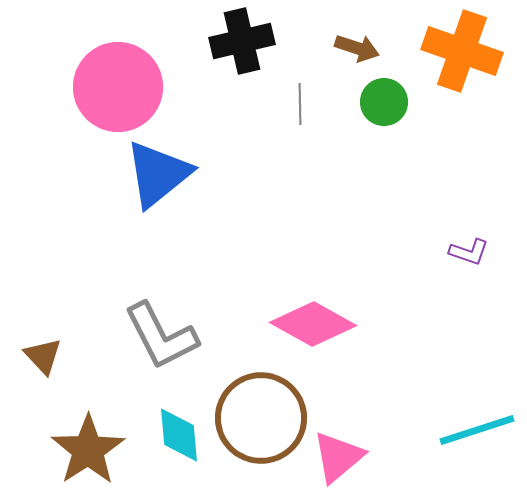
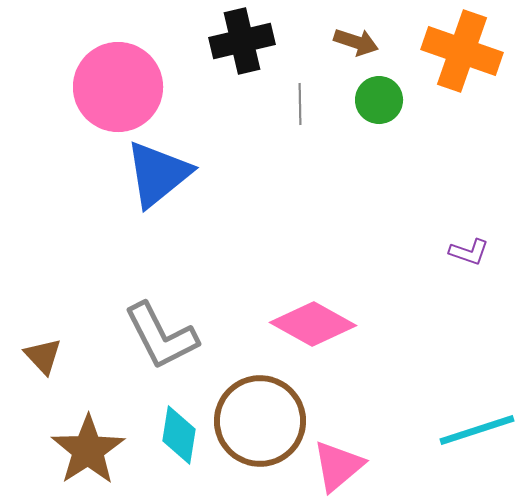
brown arrow: moved 1 px left, 6 px up
green circle: moved 5 px left, 2 px up
brown circle: moved 1 px left, 3 px down
cyan diamond: rotated 14 degrees clockwise
pink triangle: moved 9 px down
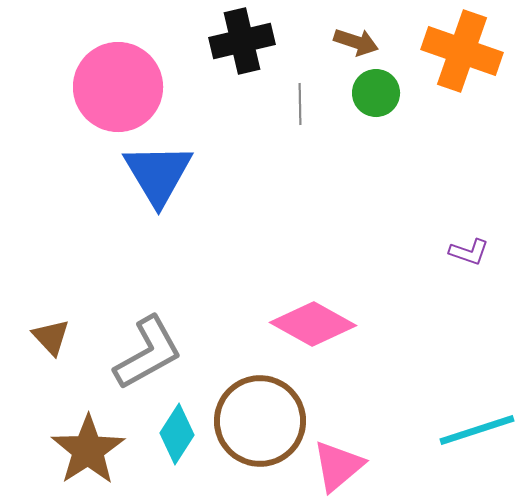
green circle: moved 3 px left, 7 px up
blue triangle: rotated 22 degrees counterclockwise
gray L-shape: moved 13 px left, 17 px down; rotated 92 degrees counterclockwise
brown triangle: moved 8 px right, 19 px up
cyan diamond: moved 2 px left, 1 px up; rotated 24 degrees clockwise
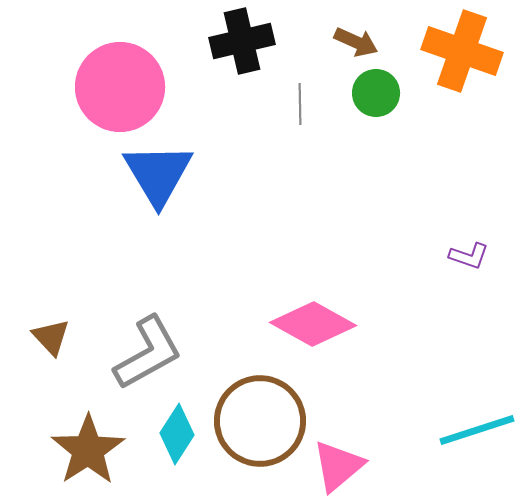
brown arrow: rotated 6 degrees clockwise
pink circle: moved 2 px right
purple L-shape: moved 4 px down
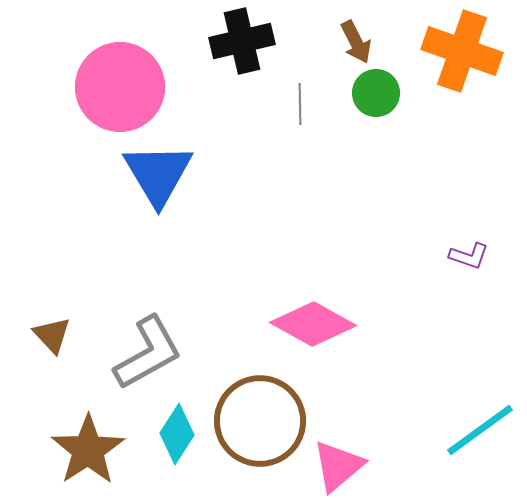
brown arrow: rotated 39 degrees clockwise
brown triangle: moved 1 px right, 2 px up
cyan line: moved 3 px right; rotated 18 degrees counterclockwise
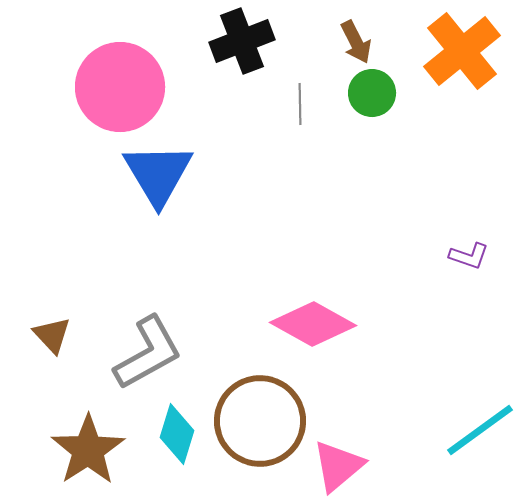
black cross: rotated 8 degrees counterclockwise
orange cross: rotated 32 degrees clockwise
green circle: moved 4 px left
cyan diamond: rotated 16 degrees counterclockwise
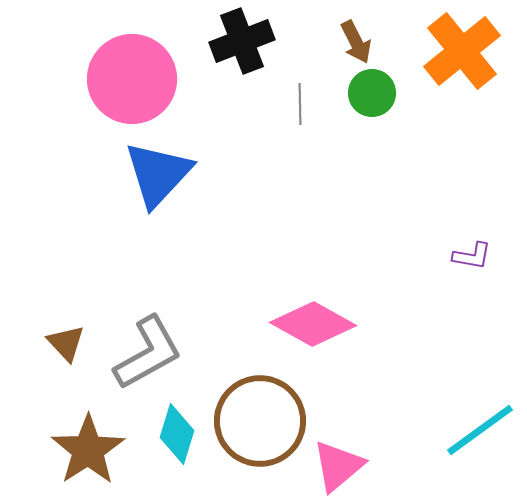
pink circle: moved 12 px right, 8 px up
blue triangle: rotated 14 degrees clockwise
purple L-shape: moved 3 px right; rotated 9 degrees counterclockwise
brown triangle: moved 14 px right, 8 px down
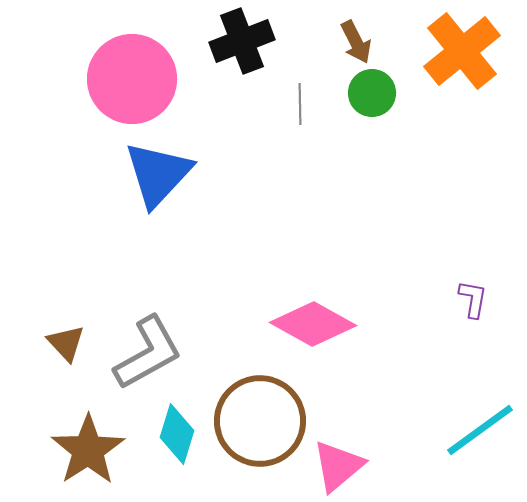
purple L-shape: moved 1 px right, 43 px down; rotated 90 degrees counterclockwise
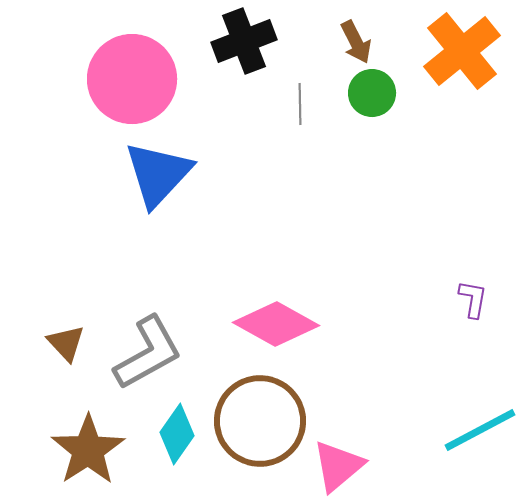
black cross: moved 2 px right
pink diamond: moved 37 px left
cyan line: rotated 8 degrees clockwise
cyan diamond: rotated 18 degrees clockwise
